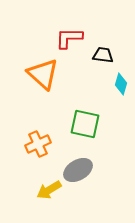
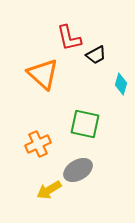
red L-shape: rotated 104 degrees counterclockwise
black trapezoid: moved 7 px left; rotated 145 degrees clockwise
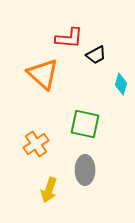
red L-shape: rotated 72 degrees counterclockwise
orange cross: moved 2 px left; rotated 10 degrees counterclockwise
gray ellipse: moved 7 px right; rotated 60 degrees counterclockwise
yellow arrow: rotated 40 degrees counterclockwise
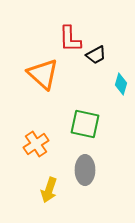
red L-shape: moved 1 px right, 1 px down; rotated 84 degrees clockwise
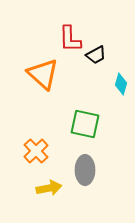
orange cross: moved 7 px down; rotated 10 degrees counterclockwise
yellow arrow: moved 2 px up; rotated 120 degrees counterclockwise
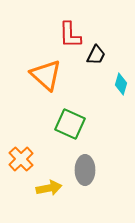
red L-shape: moved 4 px up
black trapezoid: rotated 35 degrees counterclockwise
orange triangle: moved 3 px right, 1 px down
green square: moved 15 px left; rotated 12 degrees clockwise
orange cross: moved 15 px left, 8 px down
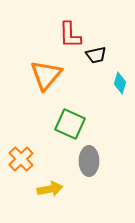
black trapezoid: rotated 50 degrees clockwise
orange triangle: rotated 28 degrees clockwise
cyan diamond: moved 1 px left, 1 px up
gray ellipse: moved 4 px right, 9 px up
yellow arrow: moved 1 px right, 1 px down
